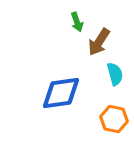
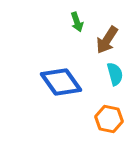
brown arrow: moved 8 px right, 2 px up
blue diamond: moved 11 px up; rotated 63 degrees clockwise
orange hexagon: moved 5 px left
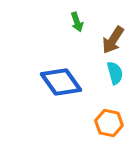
brown arrow: moved 6 px right
cyan semicircle: moved 1 px up
orange hexagon: moved 4 px down
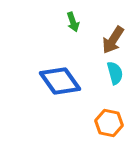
green arrow: moved 4 px left
blue diamond: moved 1 px left, 1 px up
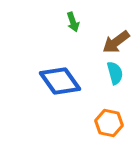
brown arrow: moved 3 px right, 2 px down; rotated 20 degrees clockwise
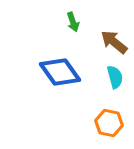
brown arrow: moved 2 px left; rotated 76 degrees clockwise
cyan semicircle: moved 4 px down
blue diamond: moved 9 px up
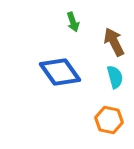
brown arrow: rotated 24 degrees clockwise
orange hexagon: moved 3 px up
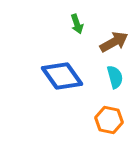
green arrow: moved 4 px right, 2 px down
brown arrow: rotated 88 degrees clockwise
blue diamond: moved 2 px right, 4 px down
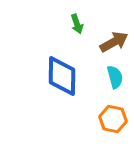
blue diamond: rotated 36 degrees clockwise
orange hexagon: moved 4 px right, 1 px up
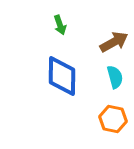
green arrow: moved 17 px left, 1 px down
